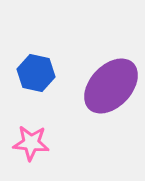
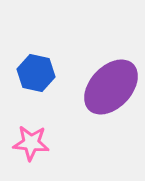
purple ellipse: moved 1 px down
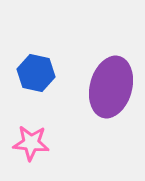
purple ellipse: rotated 28 degrees counterclockwise
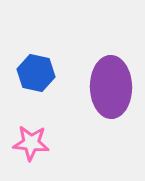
purple ellipse: rotated 16 degrees counterclockwise
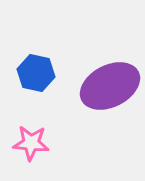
purple ellipse: moved 1 px left, 1 px up; rotated 64 degrees clockwise
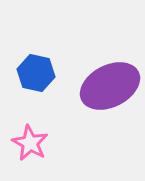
pink star: moved 1 px left; rotated 24 degrees clockwise
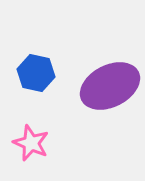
pink star: moved 1 px right; rotated 6 degrees counterclockwise
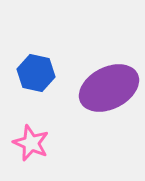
purple ellipse: moved 1 px left, 2 px down
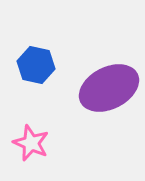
blue hexagon: moved 8 px up
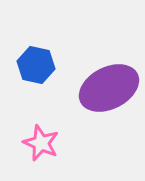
pink star: moved 10 px right
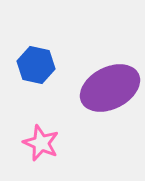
purple ellipse: moved 1 px right
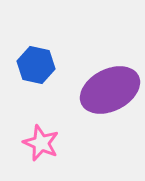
purple ellipse: moved 2 px down
